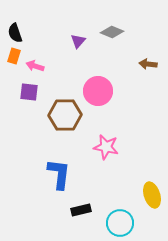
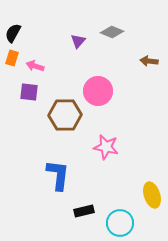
black semicircle: moved 2 px left; rotated 48 degrees clockwise
orange rectangle: moved 2 px left, 2 px down
brown arrow: moved 1 px right, 3 px up
blue L-shape: moved 1 px left, 1 px down
black rectangle: moved 3 px right, 1 px down
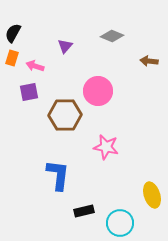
gray diamond: moved 4 px down
purple triangle: moved 13 px left, 5 px down
purple square: rotated 18 degrees counterclockwise
